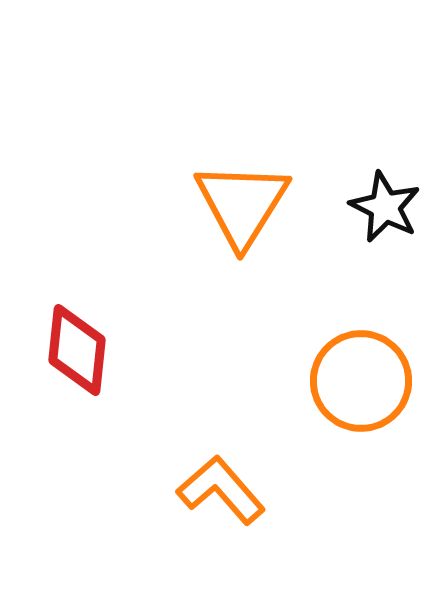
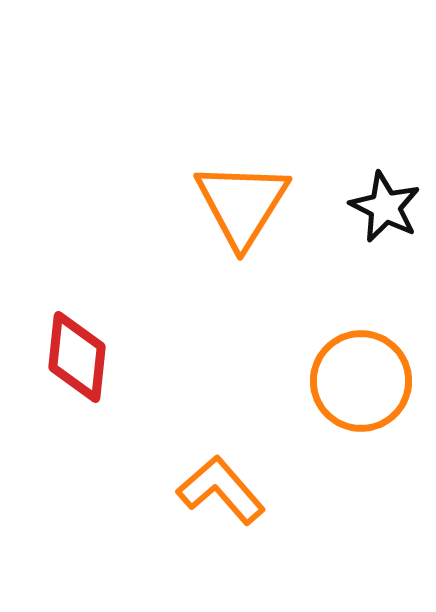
red diamond: moved 7 px down
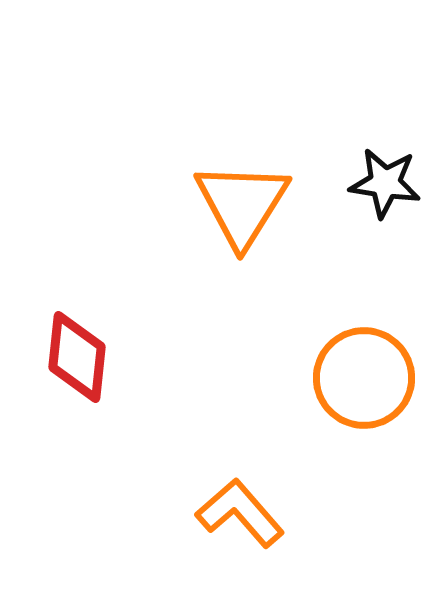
black star: moved 24 px up; rotated 18 degrees counterclockwise
orange circle: moved 3 px right, 3 px up
orange L-shape: moved 19 px right, 23 px down
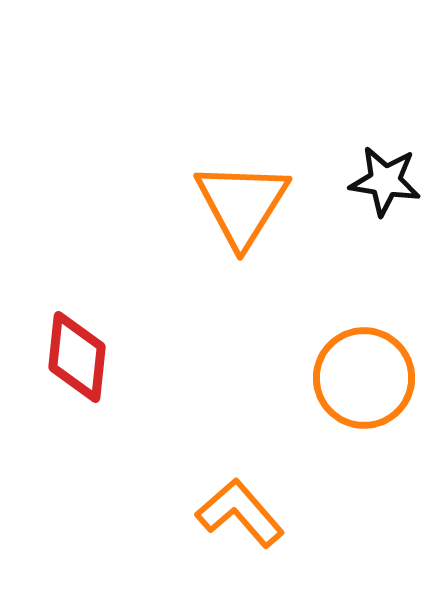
black star: moved 2 px up
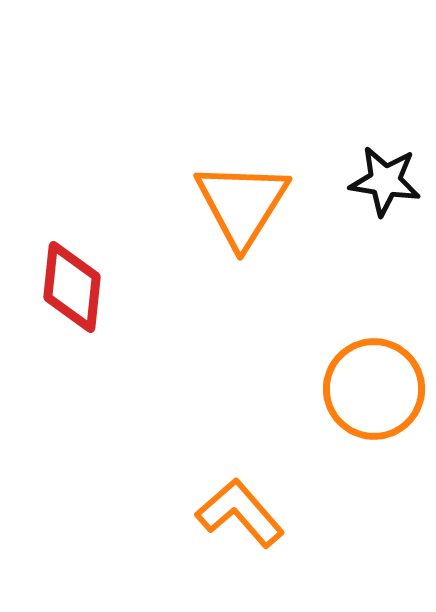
red diamond: moved 5 px left, 70 px up
orange circle: moved 10 px right, 11 px down
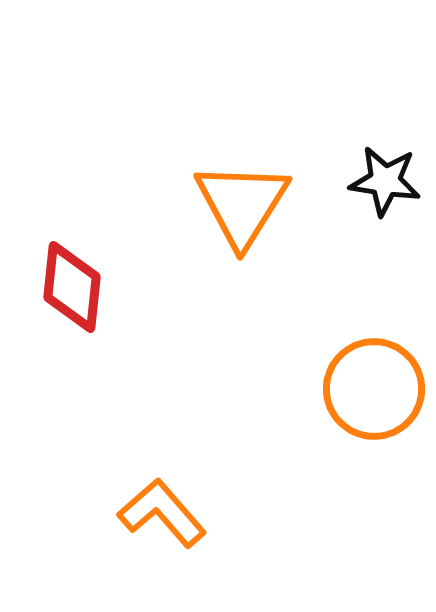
orange L-shape: moved 78 px left
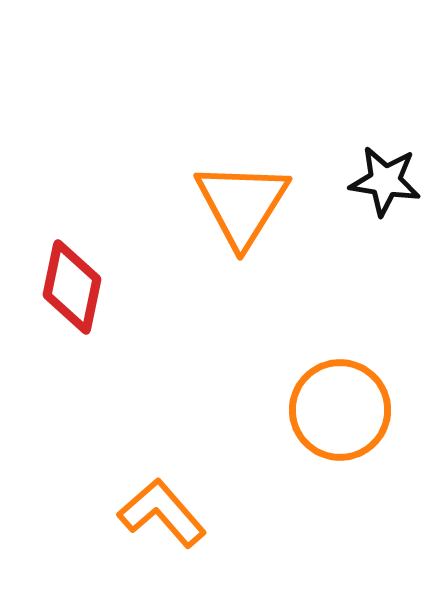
red diamond: rotated 6 degrees clockwise
orange circle: moved 34 px left, 21 px down
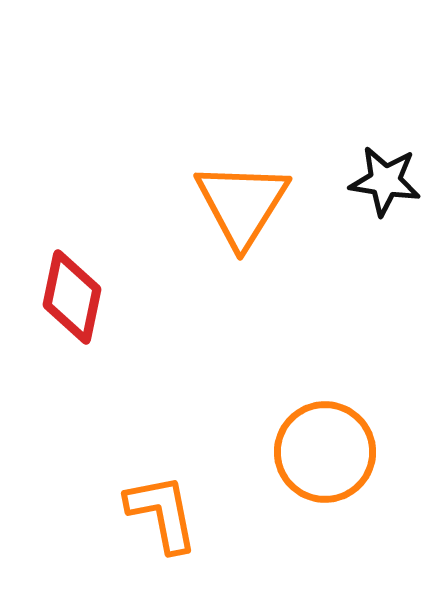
red diamond: moved 10 px down
orange circle: moved 15 px left, 42 px down
orange L-shape: rotated 30 degrees clockwise
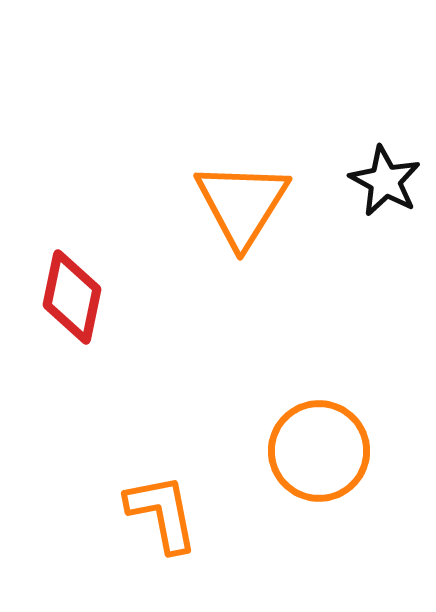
black star: rotated 20 degrees clockwise
orange circle: moved 6 px left, 1 px up
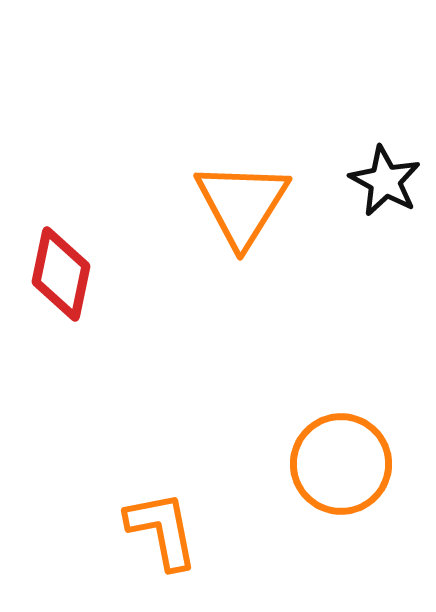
red diamond: moved 11 px left, 23 px up
orange circle: moved 22 px right, 13 px down
orange L-shape: moved 17 px down
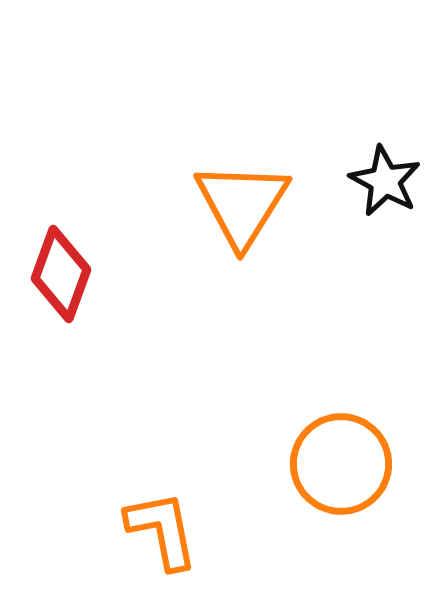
red diamond: rotated 8 degrees clockwise
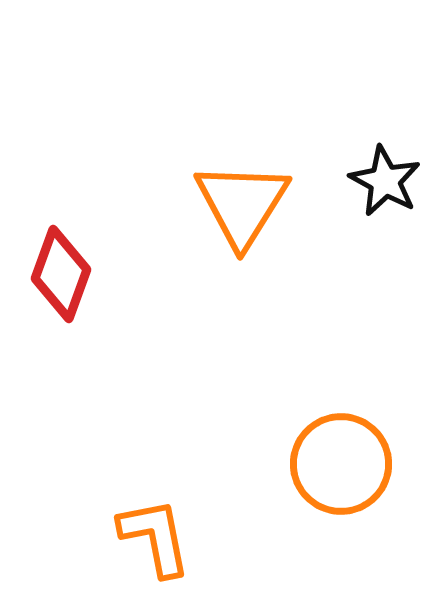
orange L-shape: moved 7 px left, 7 px down
